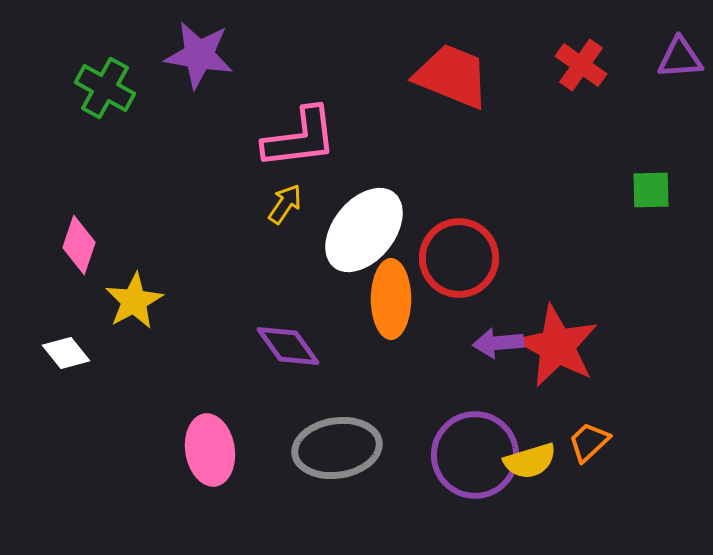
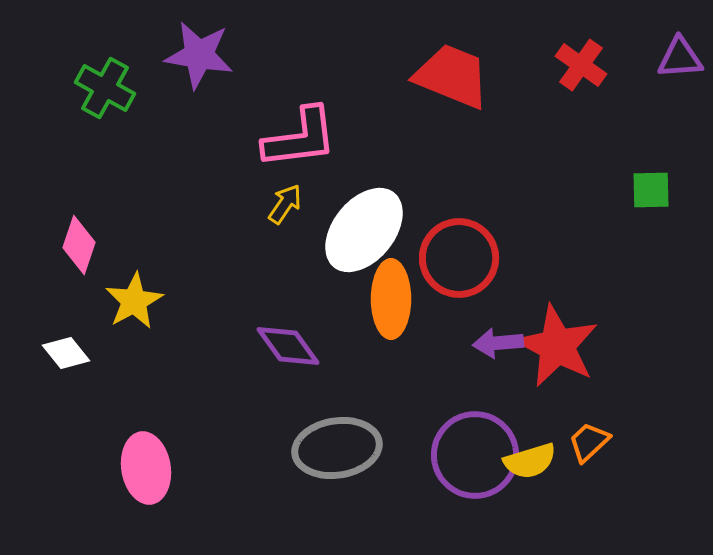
pink ellipse: moved 64 px left, 18 px down
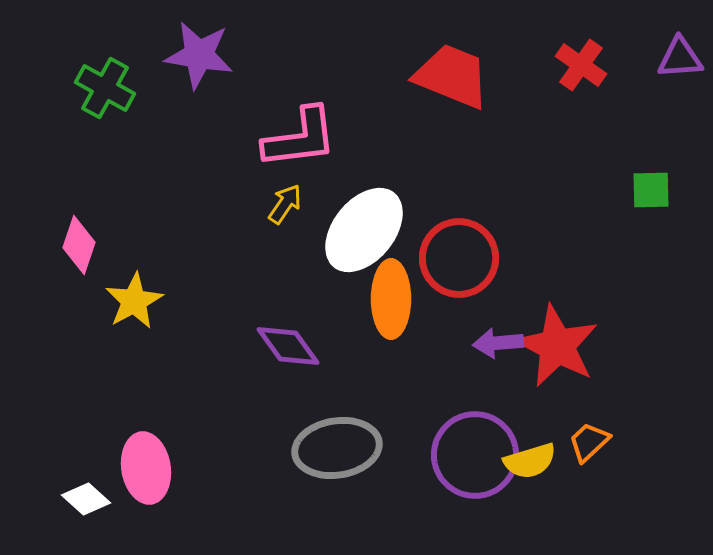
white diamond: moved 20 px right, 146 px down; rotated 9 degrees counterclockwise
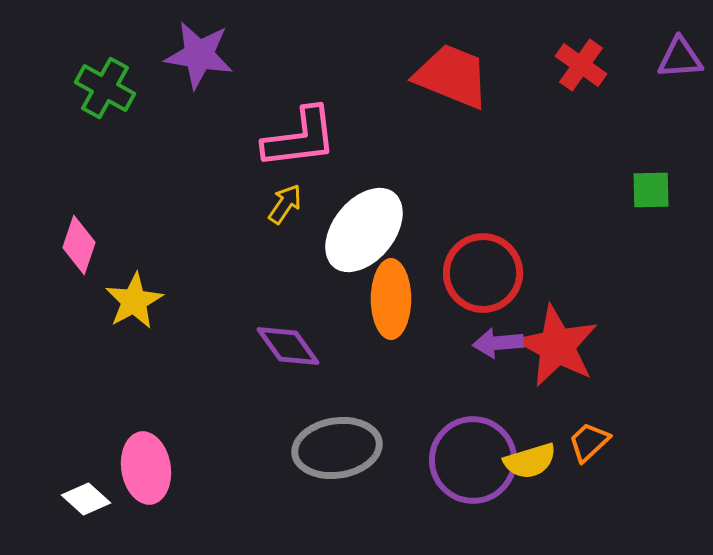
red circle: moved 24 px right, 15 px down
purple circle: moved 2 px left, 5 px down
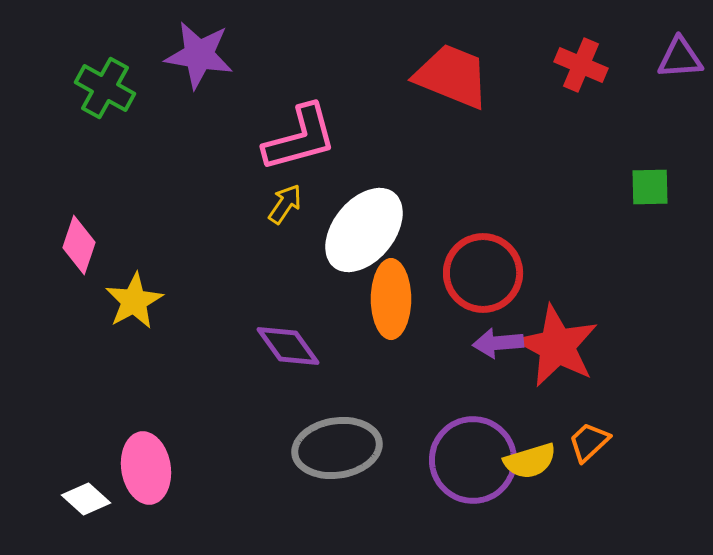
red cross: rotated 12 degrees counterclockwise
pink L-shape: rotated 8 degrees counterclockwise
green square: moved 1 px left, 3 px up
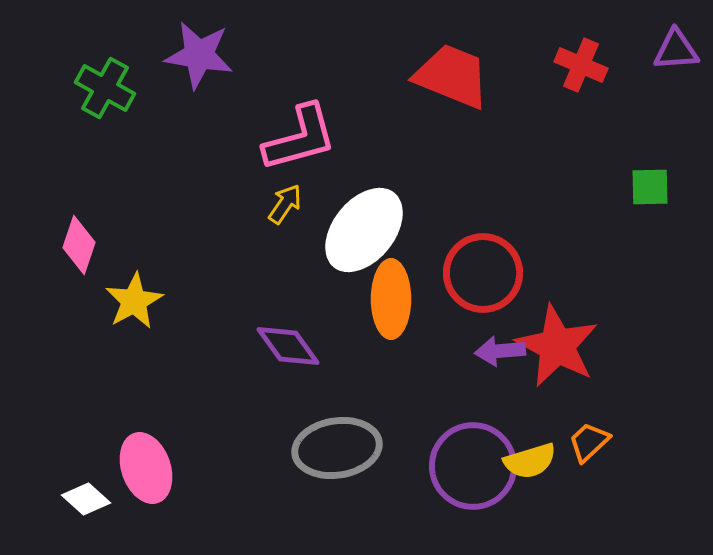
purple triangle: moved 4 px left, 8 px up
purple arrow: moved 2 px right, 8 px down
purple circle: moved 6 px down
pink ellipse: rotated 10 degrees counterclockwise
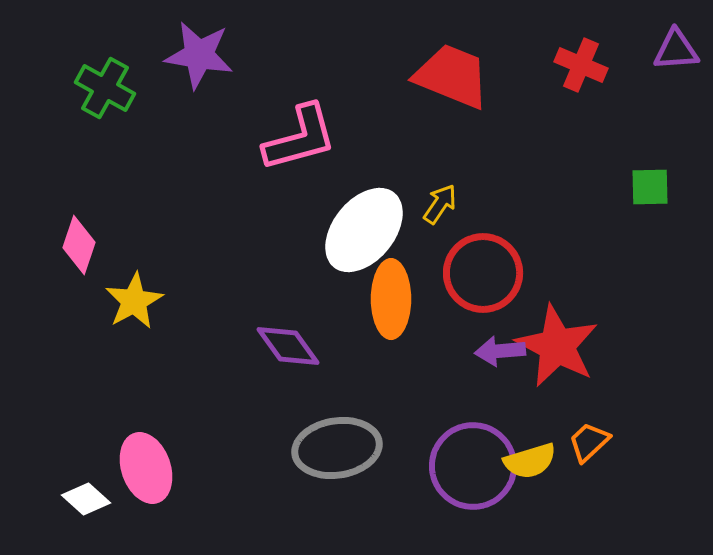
yellow arrow: moved 155 px right
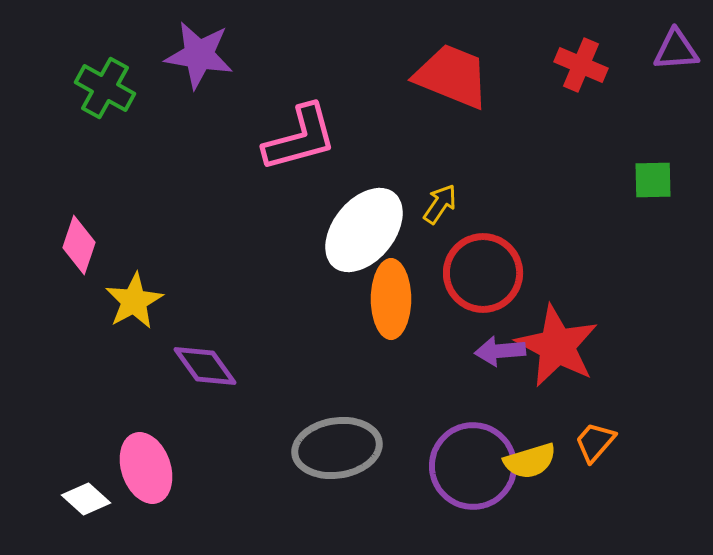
green square: moved 3 px right, 7 px up
purple diamond: moved 83 px left, 20 px down
orange trapezoid: moved 6 px right; rotated 6 degrees counterclockwise
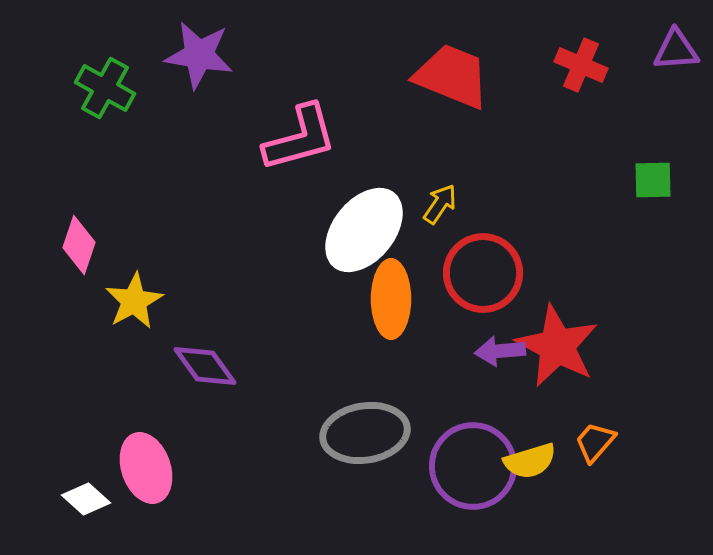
gray ellipse: moved 28 px right, 15 px up
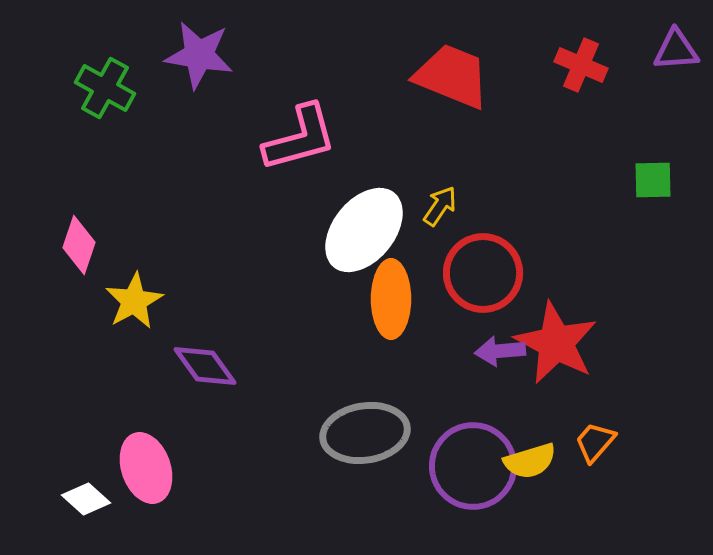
yellow arrow: moved 2 px down
red star: moved 1 px left, 3 px up
